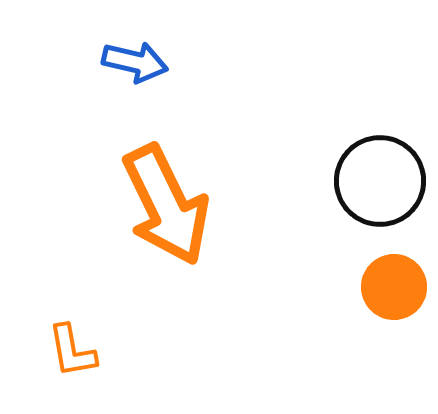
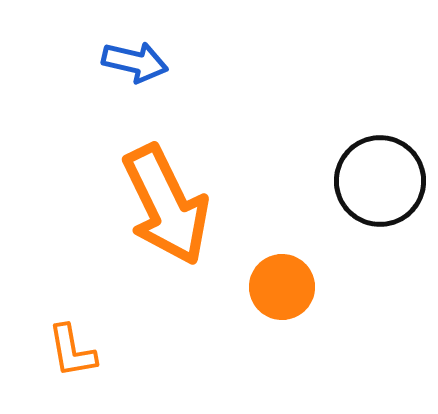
orange circle: moved 112 px left
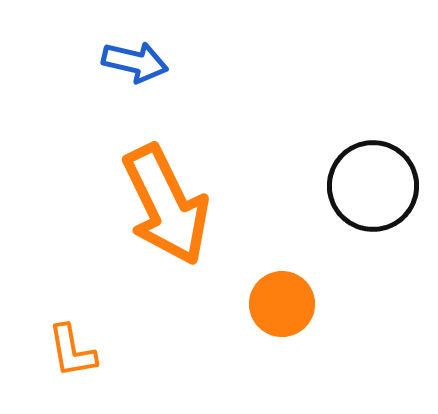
black circle: moved 7 px left, 5 px down
orange circle: moved 17 px down
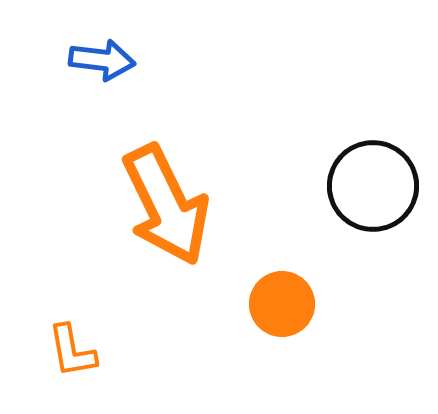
blue arrow: moved 33 px left, 2 px up; rotated 6 degrees counterclockwise
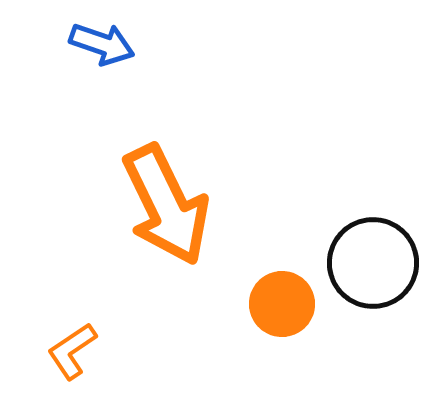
blue arrow: moved 16 px up; rotated 12 degrees clockwise
black circle: moved 77 px down
orange L-shape: rotated 66 degrees clockwise
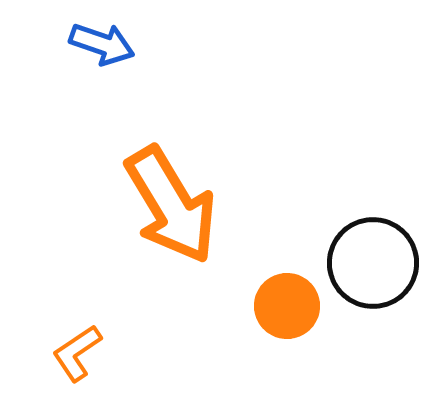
orange arrow: moved 5 px right; rotated 5 degrees counterclockwise
orange circle: moved 5 px right, 2 px down
orange L-shape: moved 5 px right, 2 px down
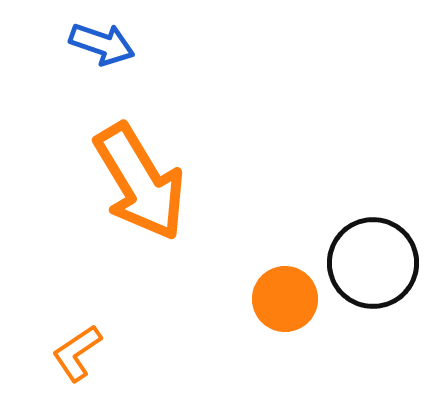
orange arrow: moved 31 px left, 23 px up
orange circle: moved 2 px left, 7 px up
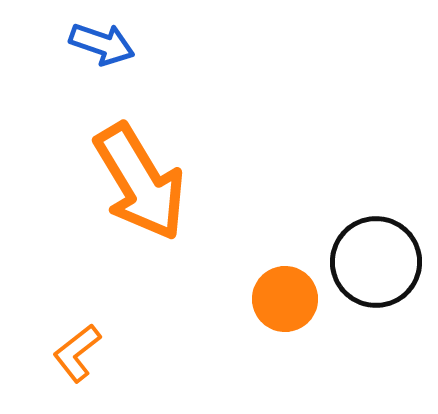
black circle: moved 3 px right, 1 px up
orange L-shape: rotated 4 degrees counterclockwise
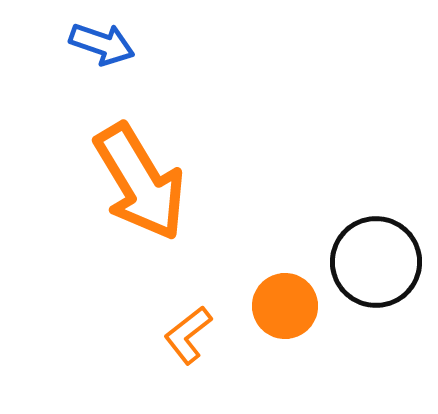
orange circle: moved 7 px down
orange L-shape: moved 111 px right, 18 px up
